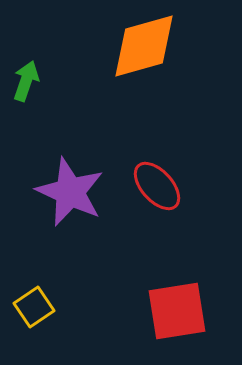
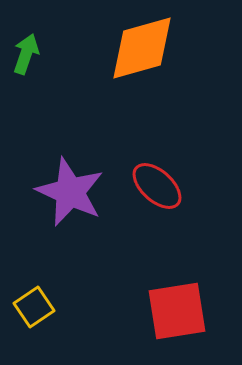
orange diamond: moved 2 px left, 2 px down
green arrow: moved 27 px up
red ellipse: rotated 6 degrees counterclockwise
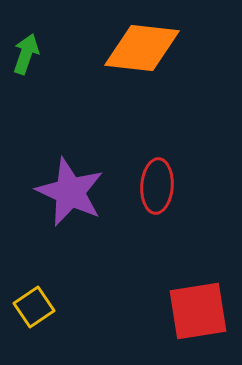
orange diamond: rotated 22 degrees clockwise
red ellipse: rotated 52 degrees clockwise
red square: moved 21 px right
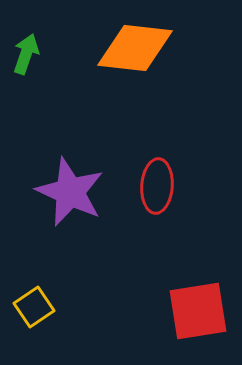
orange diamond: moved 7 px left
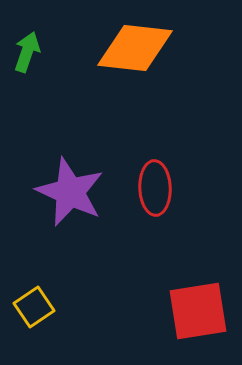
green arrow: moved 1 px right, 2 px up
red ellipse: moved 2 px left, 2 px down; rotated 6 degrees counterclockwise
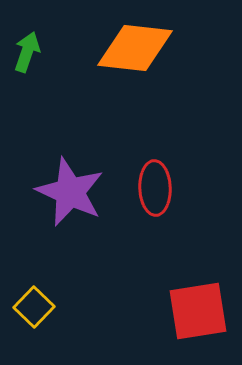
yellow square: rotated 12 degrees counterclockwise
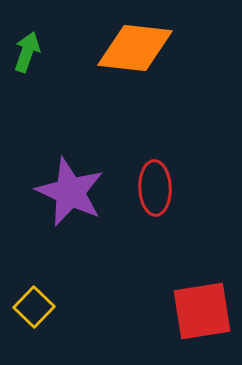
red square: moved 4 px right
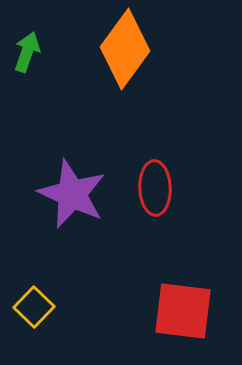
orange diamond: moved 10 px left, 1 px down; rotated 60 degrees counterclockwise
purple star: moved 2 px right, 2 px down
red square: moved 19 px left; rotated 16 degrees clockwise
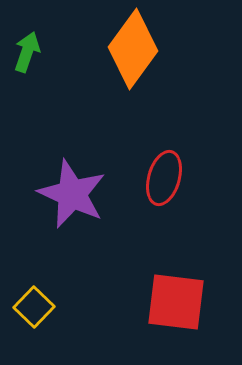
orange diamond: moved 8 px right
red ellipse: moved 9 px right, 10 px up; rotated 18 degrees clockwise
red square: moved 7 px left, 9 px up
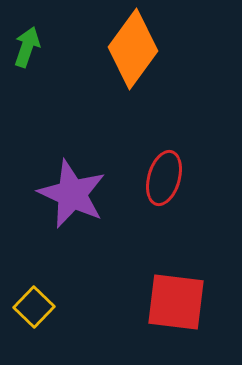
green arrow: moved 5 px up
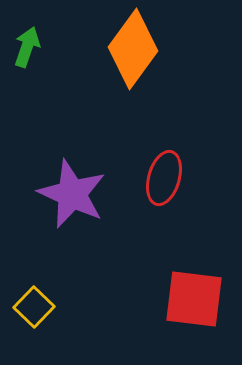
red square: moved 18 px right, 3 px up
